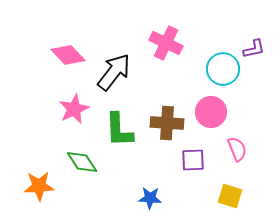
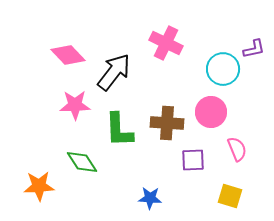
pink star: moved 1 px right, 4 px up; rotated 24 degrees clockwise
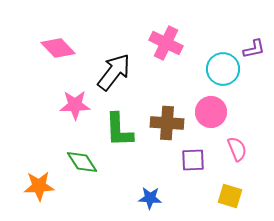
pink diamond: moved 10 px left, 7 px up
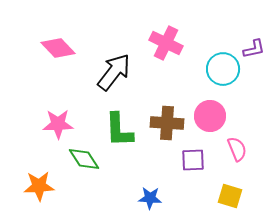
pink star: moved 17 px left, 19 px down
pink circle: moved 1 px left, 4 px down
green diamond: moved 2 px right, 3 px up
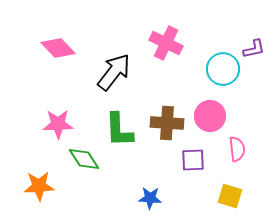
pink semicircle: rotated 15 degrees clockwise
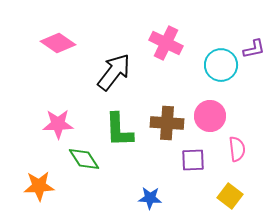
pink diamond: moved 5 px up; rotated 12 degrees counterclockwise
cyan circle: moved 2 px left, 4 px up
yellow square: rotated 20 degrees clockwise
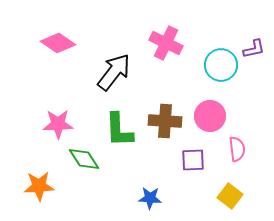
brown cross: moved 2 px left, 2 px up
